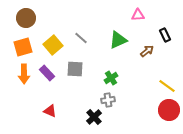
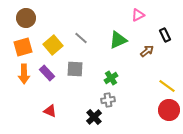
pink triangle: rotated 24 degrees counterclockwise
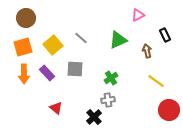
brown arrow: rotated 64 degrees counterclockwise
yellow line: moved 11 px left, 5 px up
red triangle: moved 6 px right, 3 px up; rotated 16 degrees clockwise
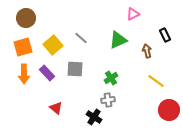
pink triangle: moved 5 px left, 1 px up
black cross: rotated 14 degrees counterclockwise
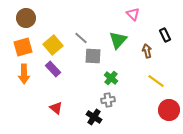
pink triangle: rotated 48 degrees counterclockwise
green triangle: rotated 24 degrees counterclockwise
gray square: moved 18 px right, 13 px up
purple rectangle: moved 6 px right, 4 px up
green cross: rotated 16 degrees counterclockwise
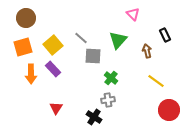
orange arrow: moved 7 px right
red triangle: rotated 24 degrees clockwise
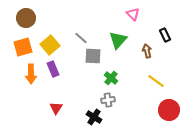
yellow square: moved 3 px left
purple rectangle: rotated 21 degrees clockwise
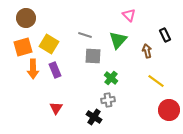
pink triangle: moved 4 px left, 1 px down
gray line: moved 4 px right, 3 px up; rotated 24 degrees counterclockwise
yellow square: moved 1 px left, 1 px up; rotated 18 degrees counterclockwise
purple rectangle: moved 2 px right, 1 px down
orange arrow: moved 2 px right, 5 px up
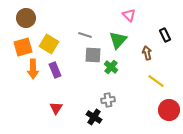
brown arrow: moved 2 px down
gray square: moved 1 px up
green cross: moved 11 px up
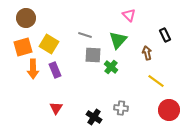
gray cross: moved 13 px right, 8 px down; rotated 16 degrees clockwise
